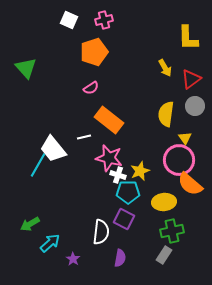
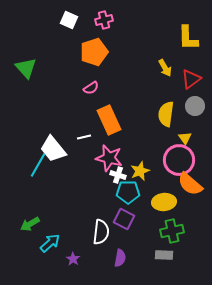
orange rectangle: rotated 28 degrees clockwise
gray rectangle: rotated 60 degrees clockwise
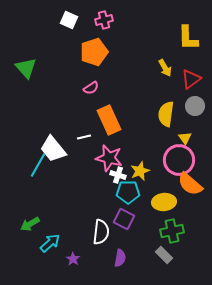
gray rectangle: rotated 42 degrees clockwise
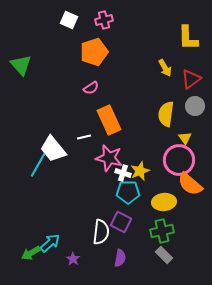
green triangle: moved 5 px left, 3 px up
white cross: moved 5 px right, 2 px up
purple square: moved 3 px left, 3 px down
green arrow: moved 1 px right, 29 px down
green cross: moved 10 px left
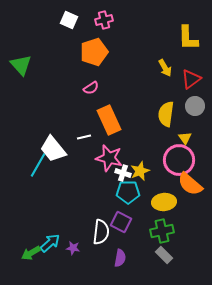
purple star: moved 11 px up; rotated 24 degrees counterclockwise
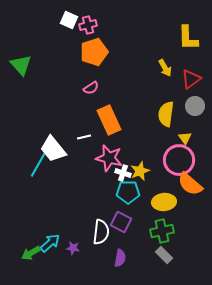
pink cross: moved 16 px left, 5 px down
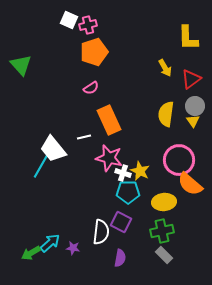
yellow triangle: moved 8 px right, 17 px up
cyan line: moved 3 px right, 1 px down
yellow star: rotated 24 degrees counterclockwise
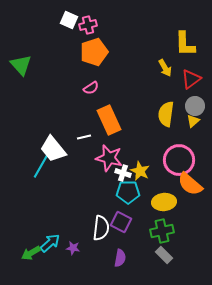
yellow L-shape: moved 3 px left, 6 px down
yellow triangle: rotated 24 degrees clockwise
white semicircle: moved 4 px up
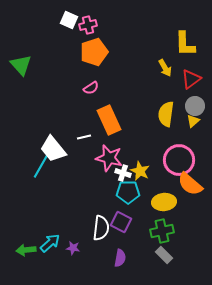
green arrow: moved 5 px left, 3 px up; rotated 24 degrees clockwise
